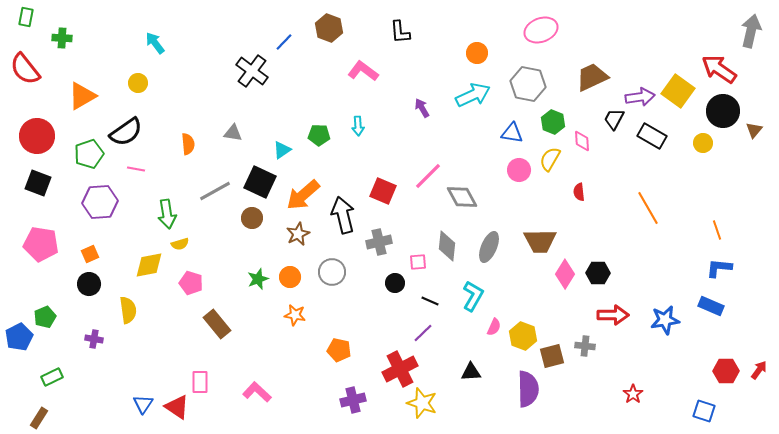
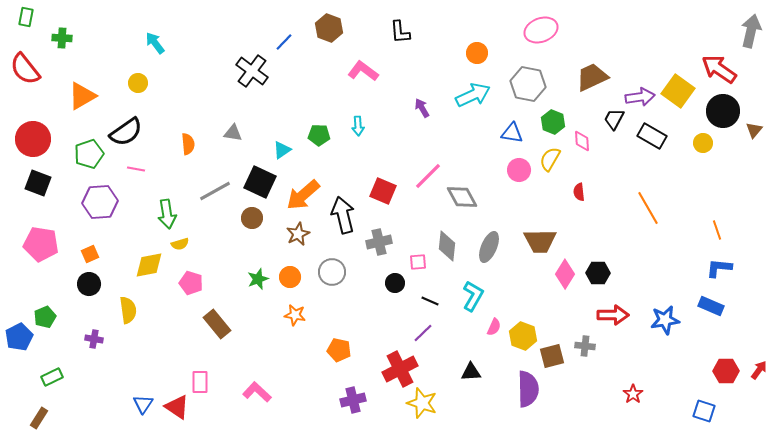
red circle at (37, 136): moved 4 px left, 3 px down
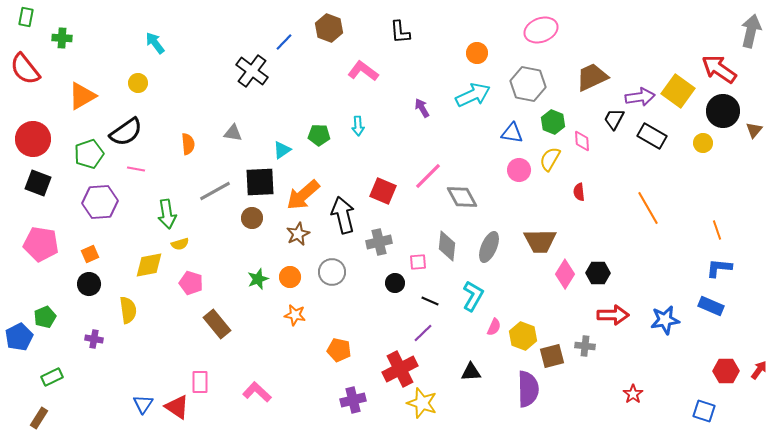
black square at (260, 182): rotated 28 degrees counterclockwise
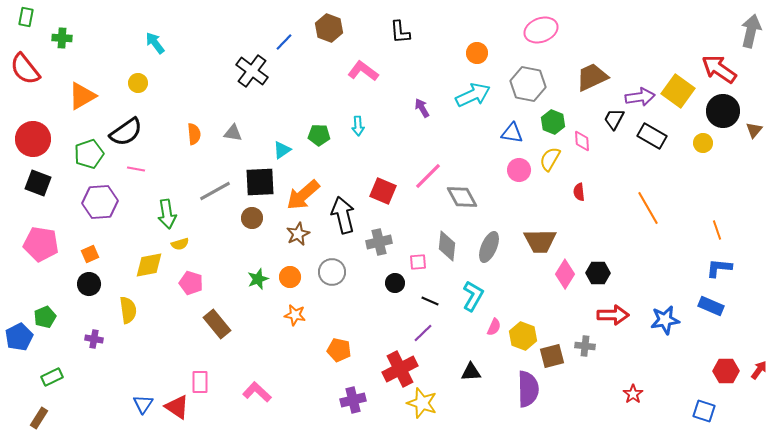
orange semicircle at (188, 144): moved 6 px right, 10 px up
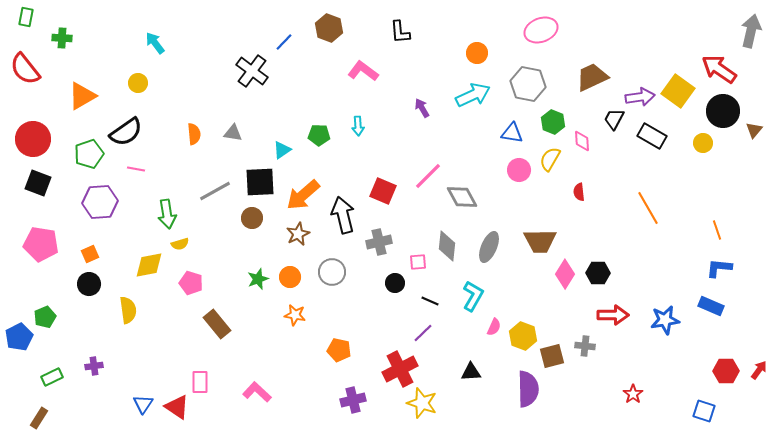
purple cross at (94, 339): moved 27 px down; rotated 18 degrees counterclockwise
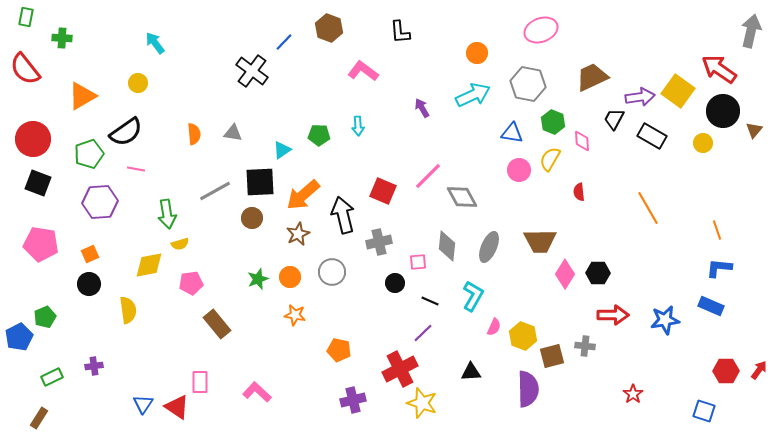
pink pentagon at (191, 283): rotated 25 degrees counterclockwise
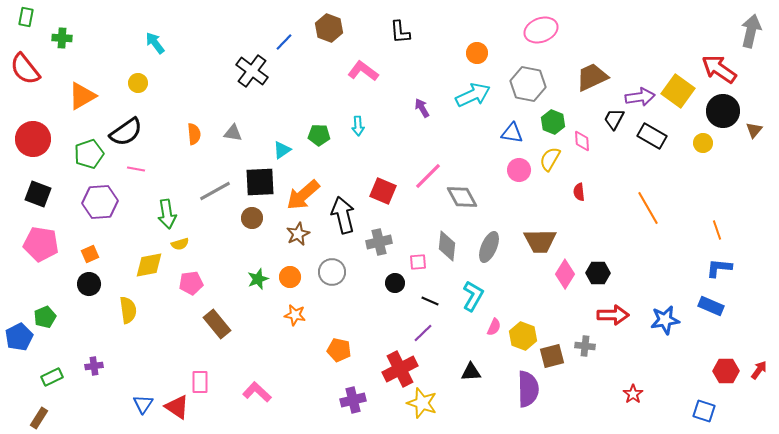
black square at (38, 183): moved 11 px down
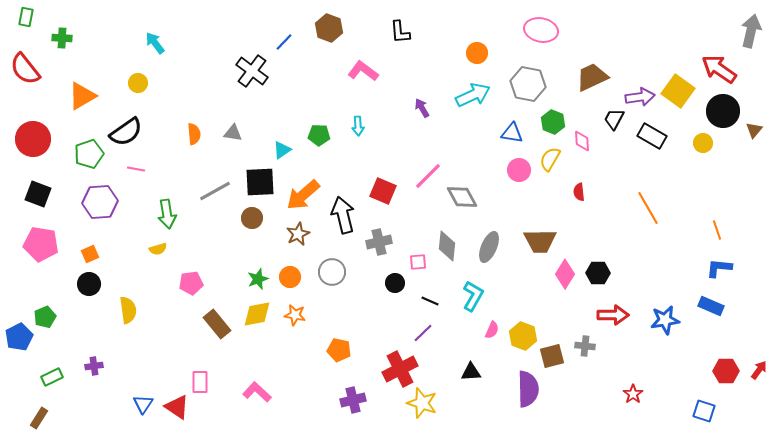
pink ellipse at (541, 30): rotated 32 degrees clockwise
yellow semicircle at (180, 244): moved 22 px left, 5 px down
yellow diamond at (149, 265): moved 108 px right, 49 px down
pink semicircle at (494, 327): moved 2 px left, 3 px down
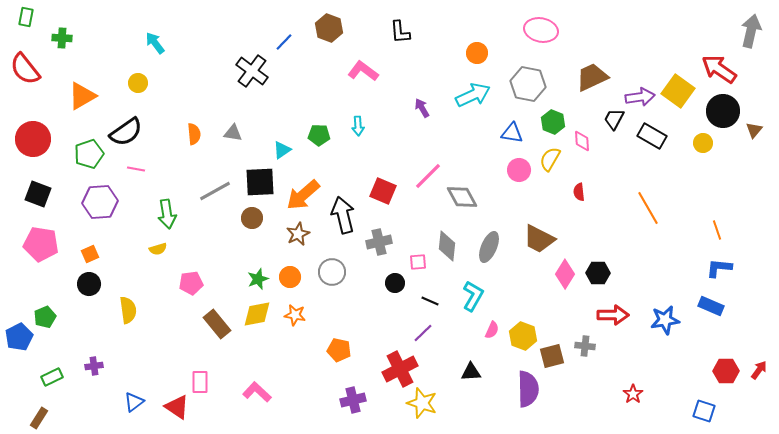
brown trapezoid at (540, 241): moved 1 px left, 2 px up; rotated 28 degrees clockwise
blue triangle at (143, 404): moved 9 px left, 2 px up; rotated 20 degrees clockwise
